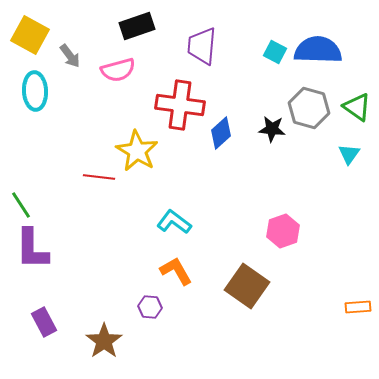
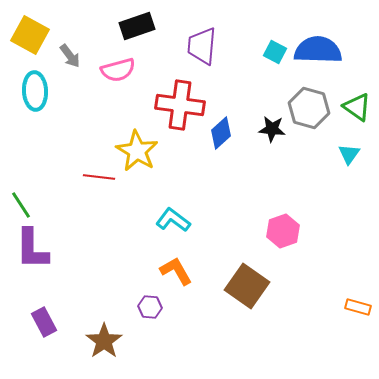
cyan L-shape: moved 1 px left, 2 px up
orange rectangle: rotated 20 degrees clockwise
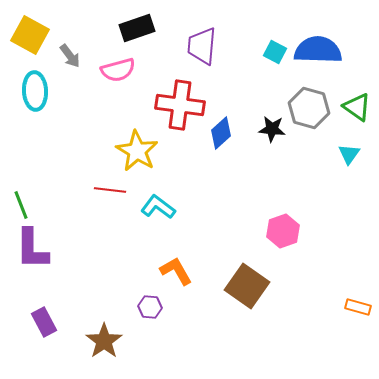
black rectangle: moved 2 px down
red line: moved 11 px right, 13 px down
green line: rotated 12 degrees clockwise
cyan L-shape: moved 15 px left, 13 px up
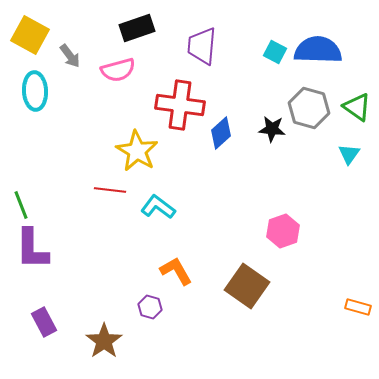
purple hexagon: rotated 10 degrees clockwise
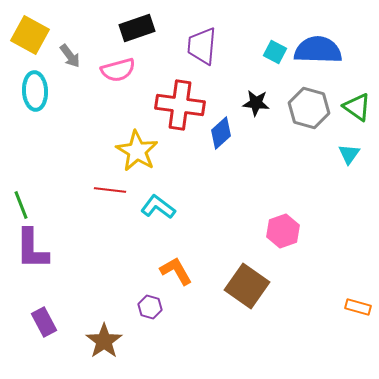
black star: moved 16 px left, 26 px up
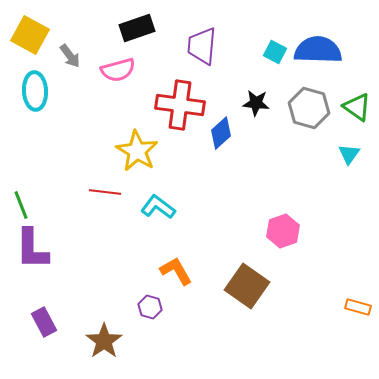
red line: moved 5 px left, 2 px down
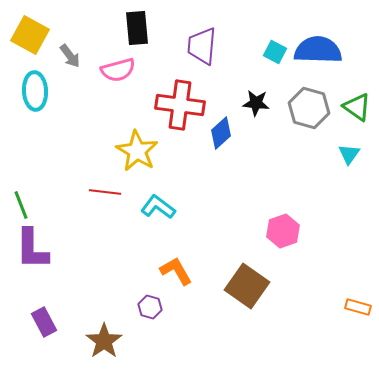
black rectangle: rotated 76 degrees counterclockwise
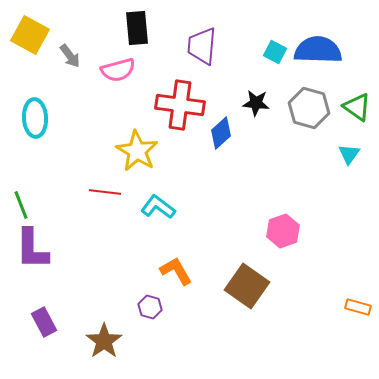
cyan ellipse: moved 27 px down
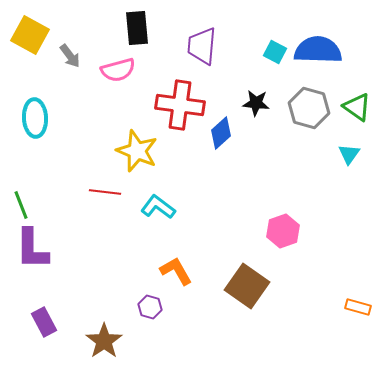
yellow star: rotated 9 degrees counterclockwise
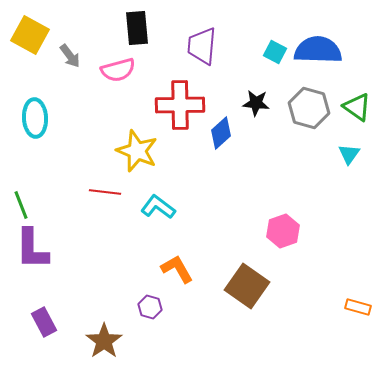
red cross: rotated 9 degrees counterclockwise
orange L-shape: moved 1 px right, 2 px up
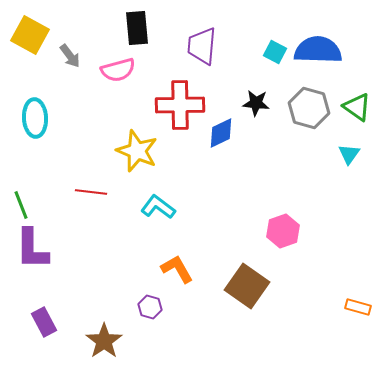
blue diamond: rotated 16 degrees clockwise
red line: moved 14 px left
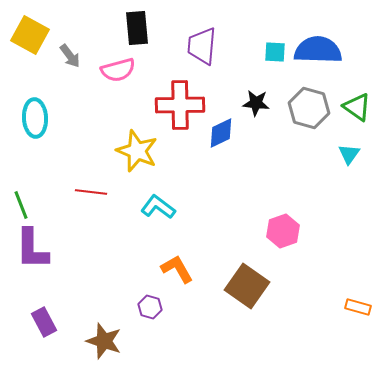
cyan square: rotated 25 degrees counterclockwise
brown star: rotated 18 degrees counterclockwise
